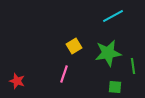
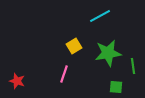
cyan line: moved 13 px left
green square: moved 1 px right
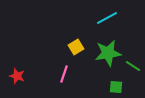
cyan line: moved 7 px right, 2 px down
yellow square: moved 2 px right, 1 px down
green line: rotated 49 degrees counterclockwise
red star: moved 5 px up
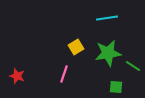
cyan line: rotated 20 degrees clockwise
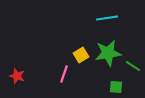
yellow square: moved 5 px right, 8 px down
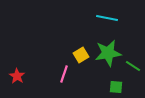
cyan line: rotated 20 degrees clockwise
red star: rotated 14 degrees clockwise
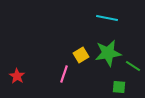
green square: moved 3 px right
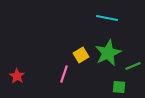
green star: rotated 16 degrees counterclockwise
green line: rotated 56 degrees counterclockwise
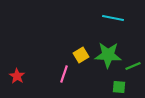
cyan line: moved 6 px right
green star: moved 2 px down; rotated 28 degrees clockwise
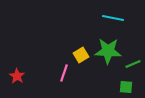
green star: moved 4 px up
green line: moved 2 px up
pink line: moved 1 px up
green square: moved 7 px right
